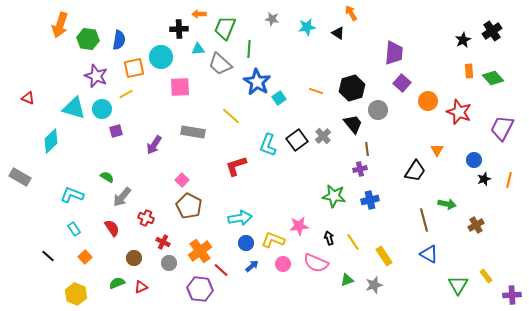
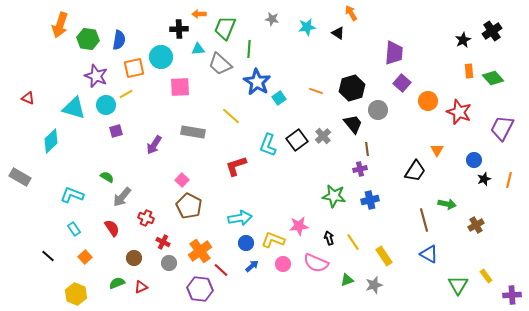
cyan circle at (102, 109): moved 4 px right, 4 px up
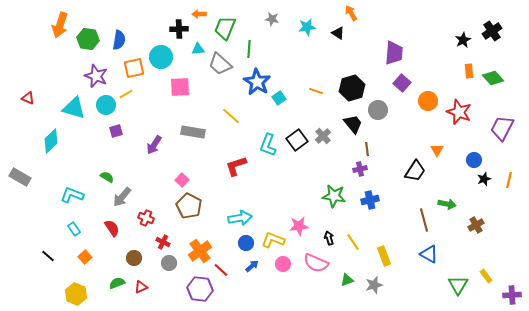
yellow rectangle at (384, 256): rotated 12 degrees clockwise
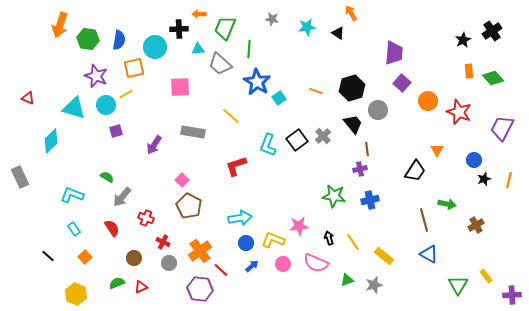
cyan circle at (161, 57): moved 6 px left, 10 px up
gray rectangle at (20, 177): rotated 35 degrees clockwise
yellow rectangle at (384, 256): rotated 30 degrees counterclockwise
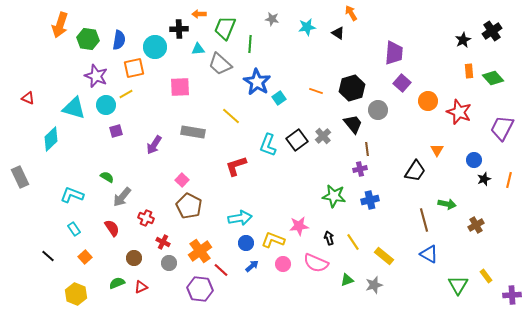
green line at (249, 49): moved 1 px right, 5 px up
cyan diamond at (51, 141): moved 2 px up
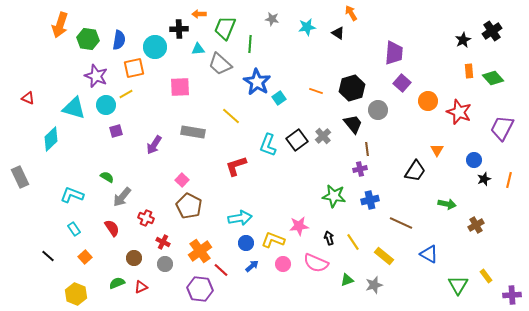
brown line at (424, 220): moved 23 px left, 3 px down; rotated 50 degrees counterclockwise
gray circle at (169, 263): moved 4 px left, 1 px down
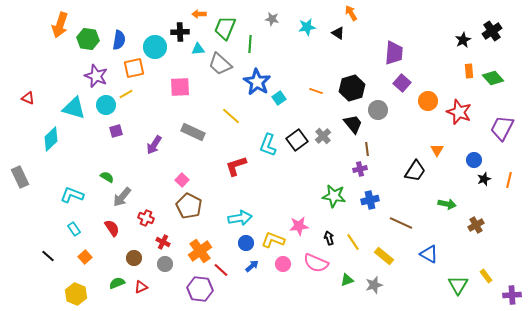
black cross at (179, 29): moved 1 px right, 3 px down
gray rectangle at (193, 132): rotated 15 degrees clockwise
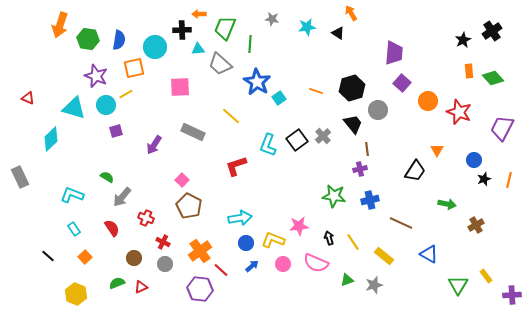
black cross at (180, 32): moved 2 px right, 2 px up
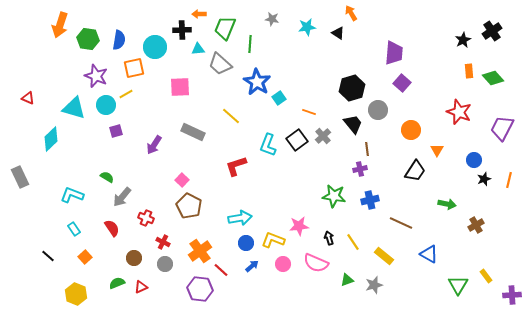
orange line at (316, 91): moved 7 px left, 21 px down
orange circle at (428, 101): moved 17 px left, 29 px down
